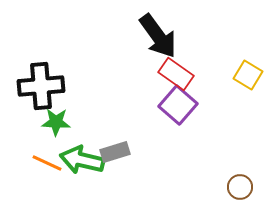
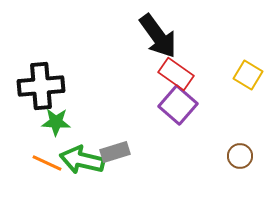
brown circle: moved 31 px up
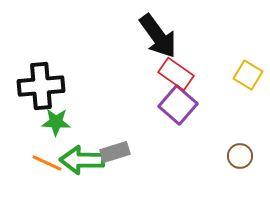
green arrow: rotated 12 degrees counterclockwise
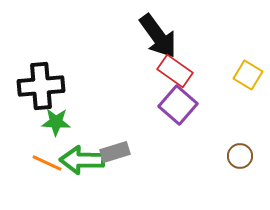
red rectangle: moved 1 px left, 3 px up
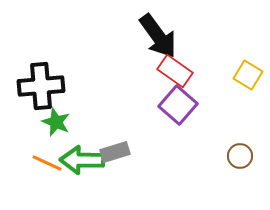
green star: rotated 20 degrees clockwise
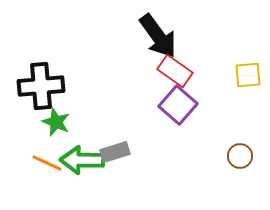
yellow square: rotated 36 degrees counterclockwise
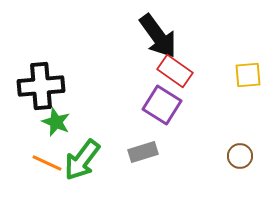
purple square: moved 16 px left; rotated 9 degrees counterclockwise
gray rectangle: moved 28 px right
green arrow: rotated 54 degrees counterclockwise
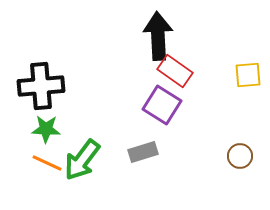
black arrow: rotated 147 degrees counterclockwise
green star: moved 10 px left, 7 px down; rotated 20 degrees counterclockwise
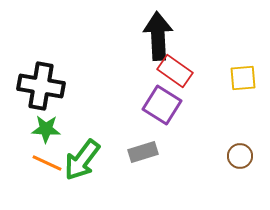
yellow square: moved 5 px left, 3 px down
black cross: rotated 15 degrees clockwise
